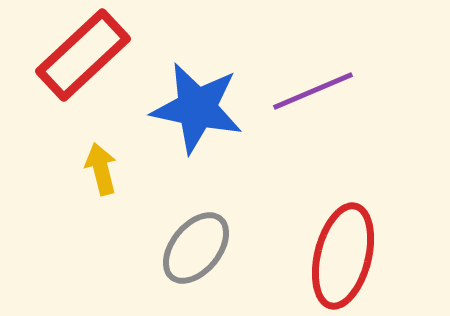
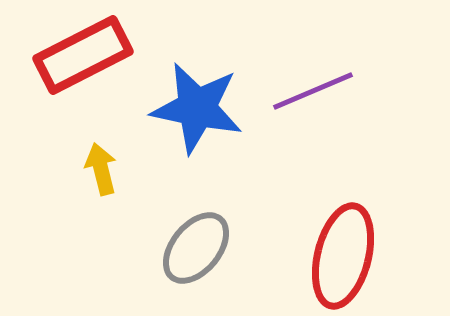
red rectangle: rotated 16 degrees clockwise
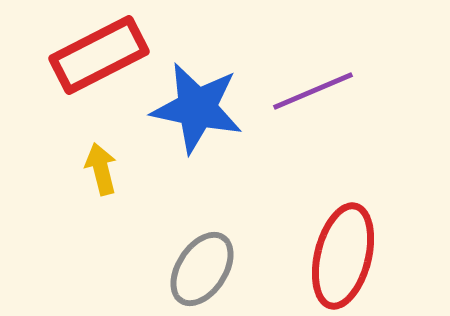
red rectangle: moved 16 px right
gray ellipse: moved 6 px right, 21 px down; rotated 6 degrees counterclockwise
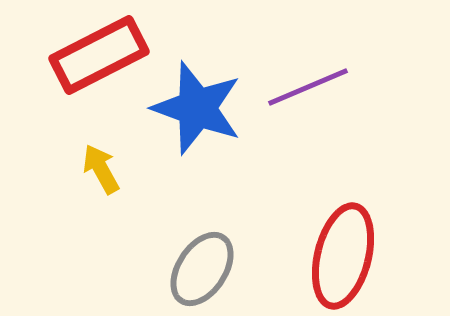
purple line: moved 5 px left, 4 px up
blue star: rotated 8 degrees clockwise
yellow arrow: rotated 15 degrees counterclockwise
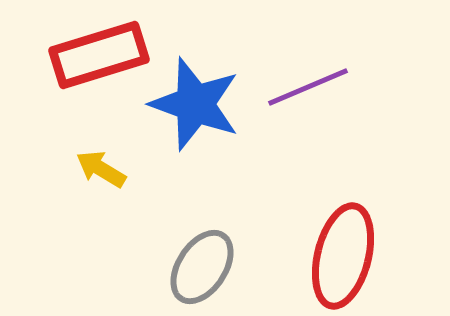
red rectangle: rotated 10 degrees clockwise
blue star: moved 2 px left, 4 px up
yellow arrow: rotated 30 degrees counterclockwise
gray ellipse: moved 2 px up
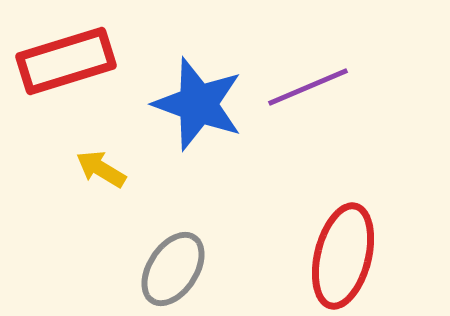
red rectangle: moved 33 px left, 6 px down
blue star: moved 3 px right
gray ellipse: moved 29 px left, 2 px down
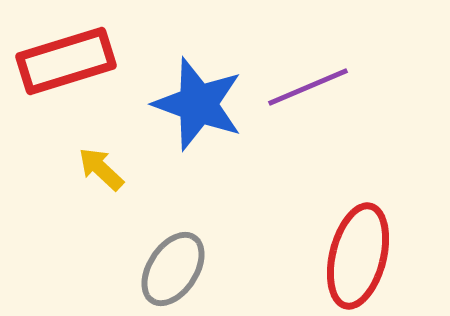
yellow arrow: rotated 12 degrees clockwise
red ellipse: moved 15 px right
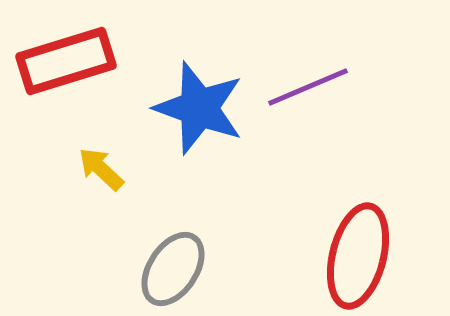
blue star: moved 1 px right, 4 px down
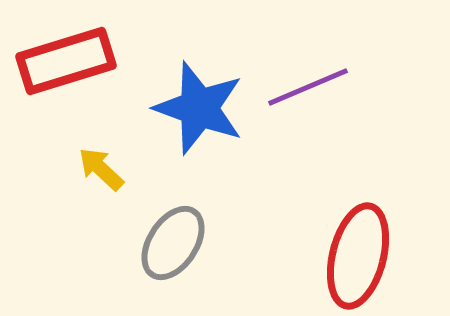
gray ellipse: moved 26 px up
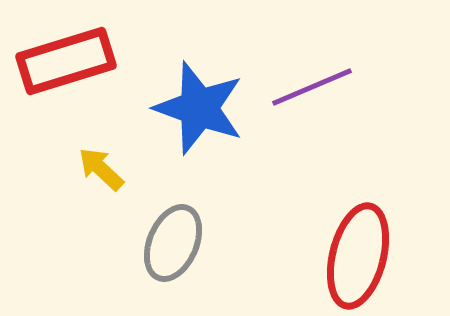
purple line: moved 4 px right
gray ellipse: rotated 10 degrees counterclockwise
